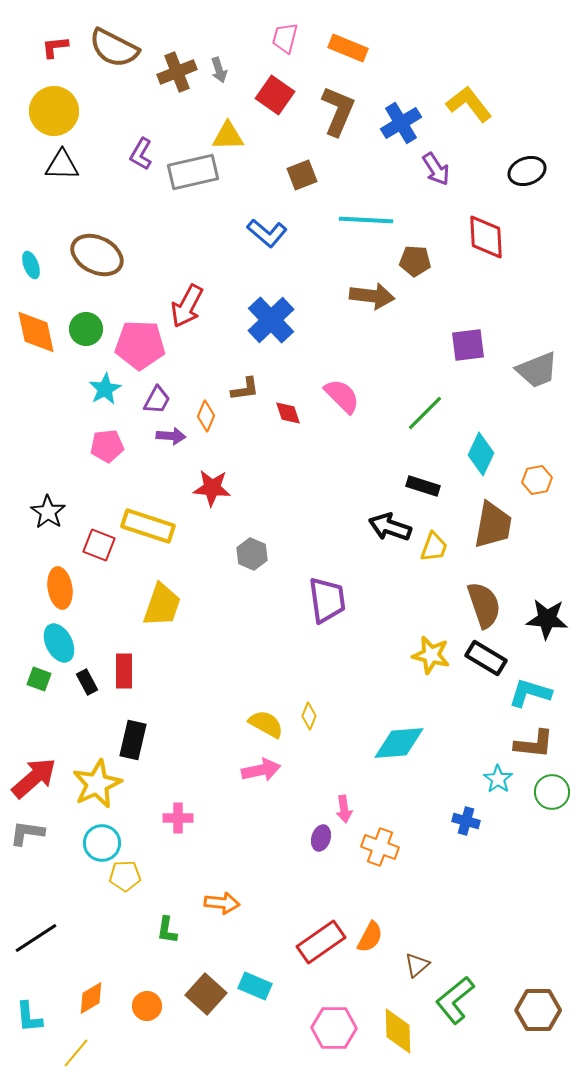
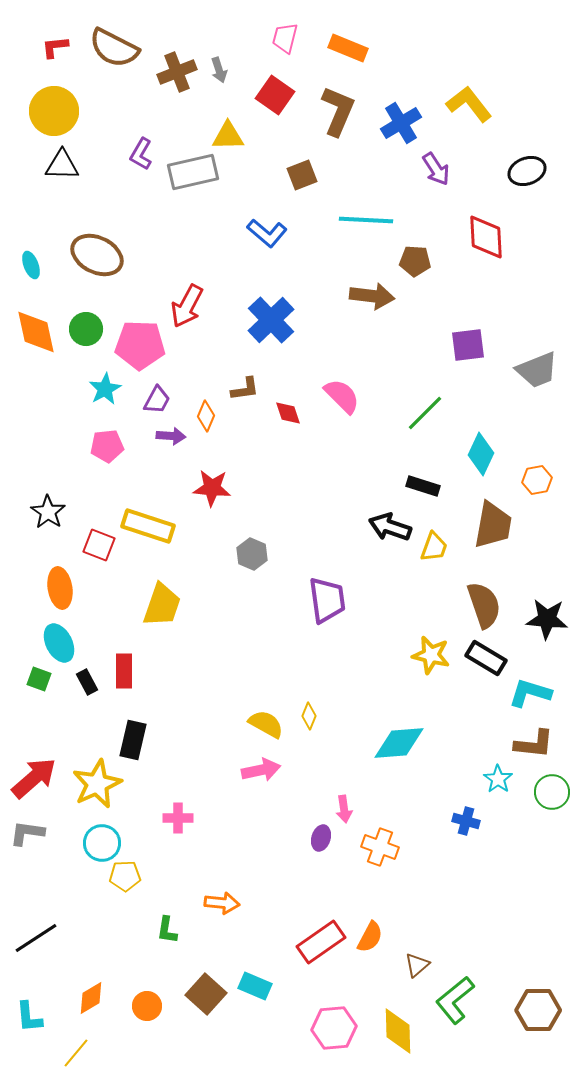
pink hexagon at (334, 1028): rotated 6 degrees counterclockwise
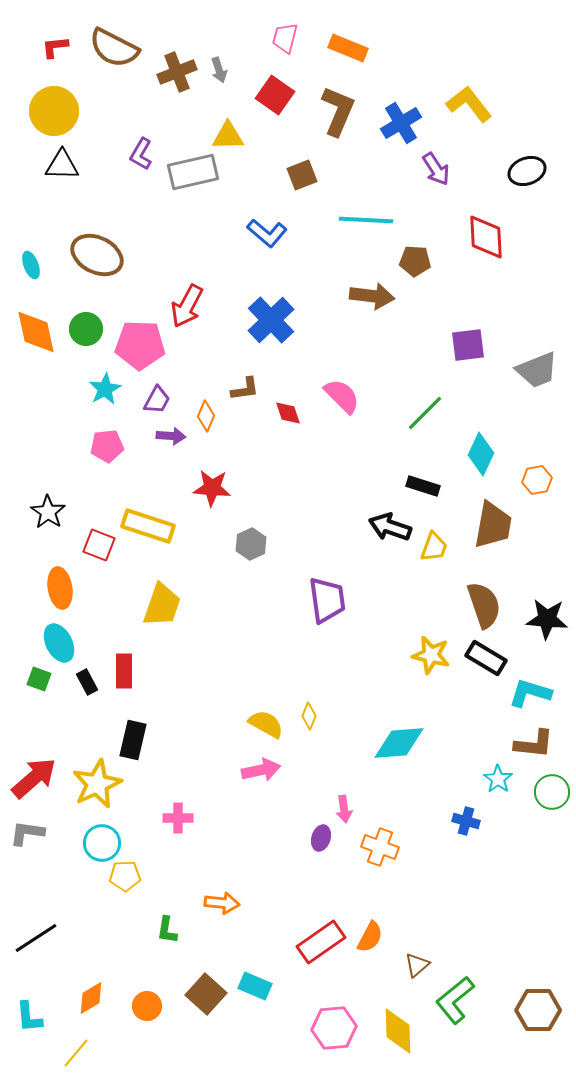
gray hexagon at (252, 554): moved 1 px left, 10 px up; rotated 12 degrees clockwise
